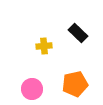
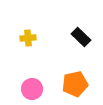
black rectangle: moved 3 px right, 4 px down
yellow cross: moved 16 px left, 8 px up
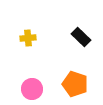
orange pentagon: rotated 30 degrees clockwise
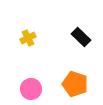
yellow cross: rotated 21 degrees counterclockwise
pink circle: moved 1 px left
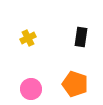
black rectangle: rotated 54 degrees clockwise
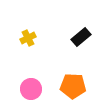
black rectangle: rotated 42 degrees clockwise
orange pentagon: moved 2 px left, 2 px down; rotated 15 degrees counterclockwise
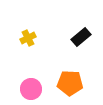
orange pentagon: moved 3 px left, 3 px up
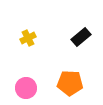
pink circle: moved 5 px left, 1 px up
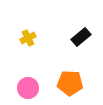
pink circle: moved 2 px right
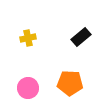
yellow cross: rotated 14 degrees clockwise
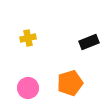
black rectangle: moved 8 px right, 5 px down; rotated 18 degrees clockwise
orange pentagon: rotated 20 degrees counterclockwise
